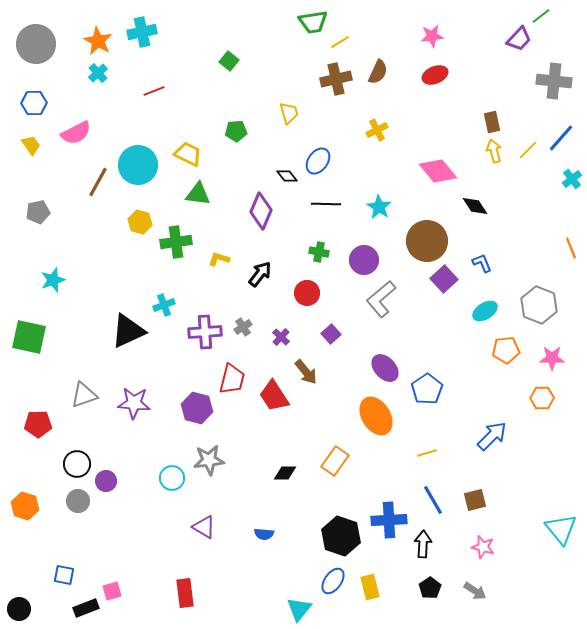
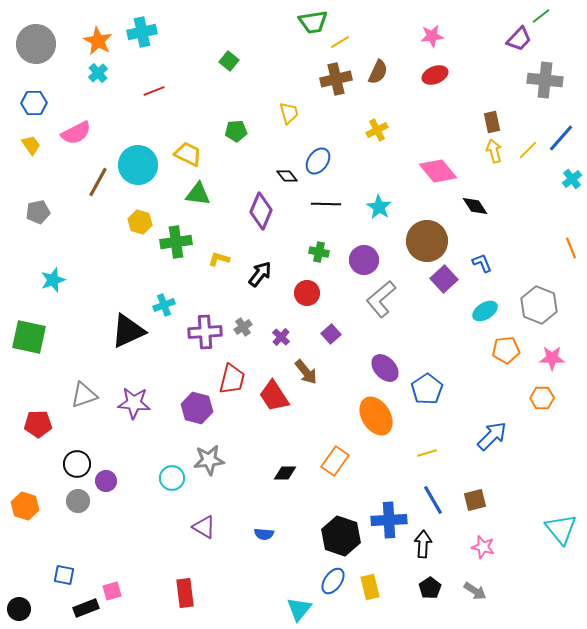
gray cross at (554, 81): moved 9 px left, 1 px up
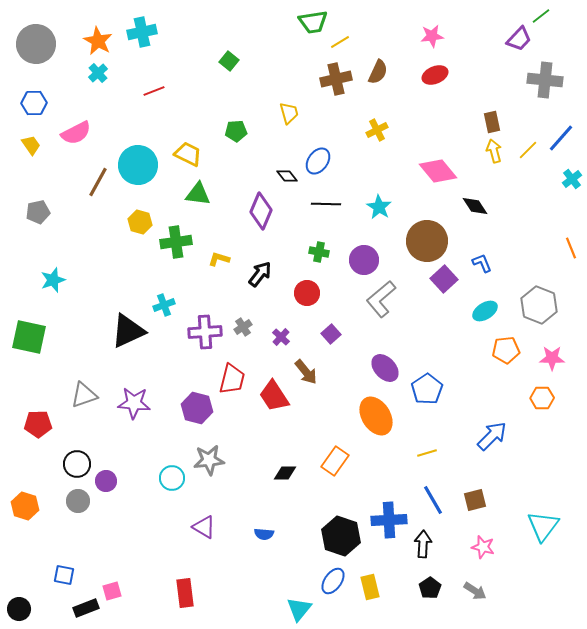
cyan triangle at (561, 529): moved 18 px left, 3 px up; rotated 16 degrees clockwise
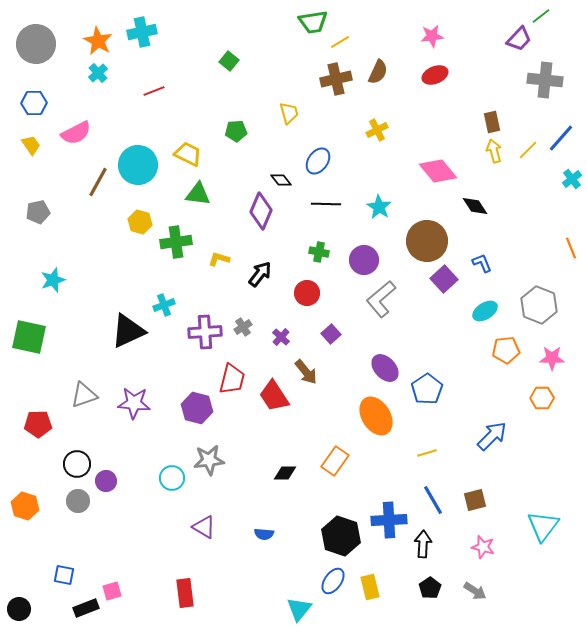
black diamond at (287, 176): moved 6 px left, 4 px down
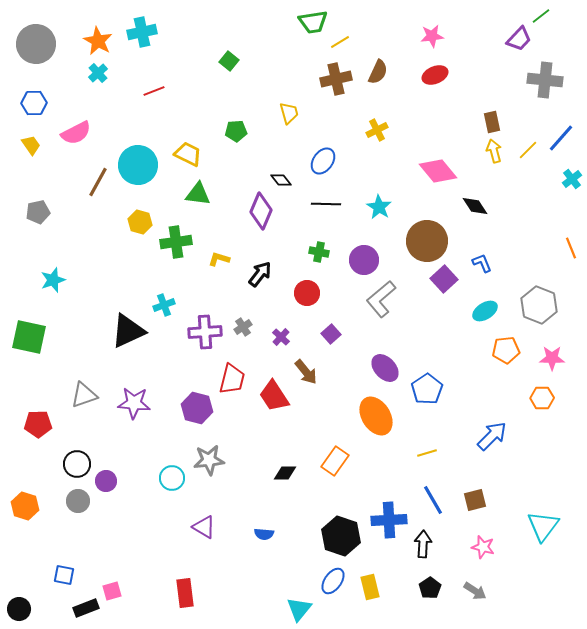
blue ellipse at (318, 161): moved 5 px right
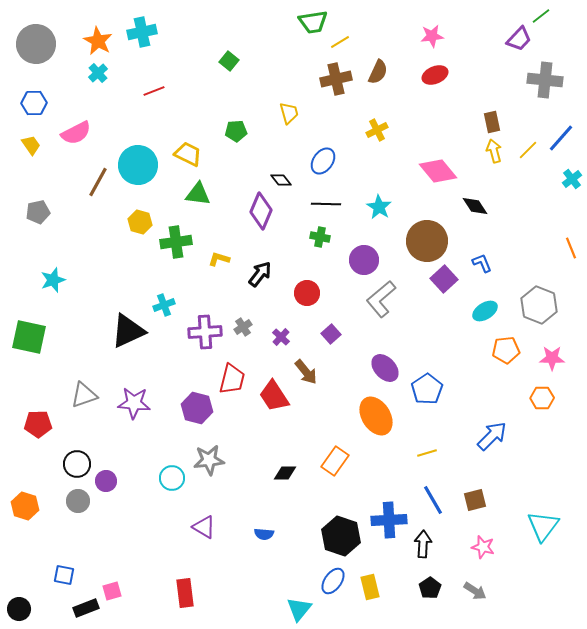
green cross at (319, 252): moved 1 px right, 15 px up
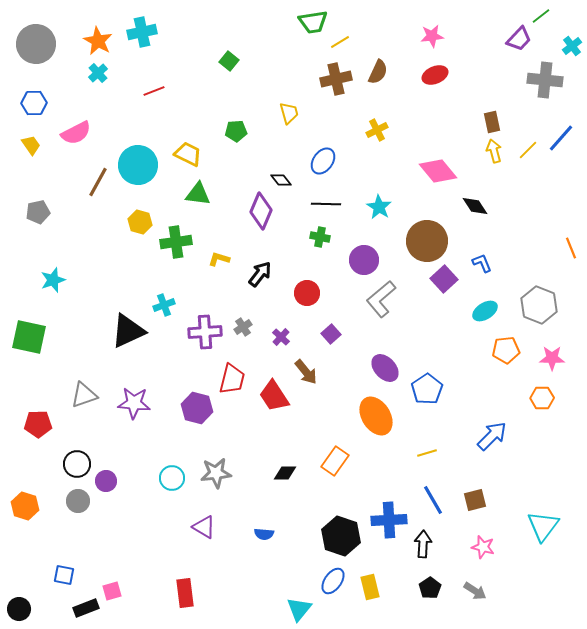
cyan cross at (572, 179): moved 133 px up
gray star at (209, 460): moved 7 px right, 13 px down
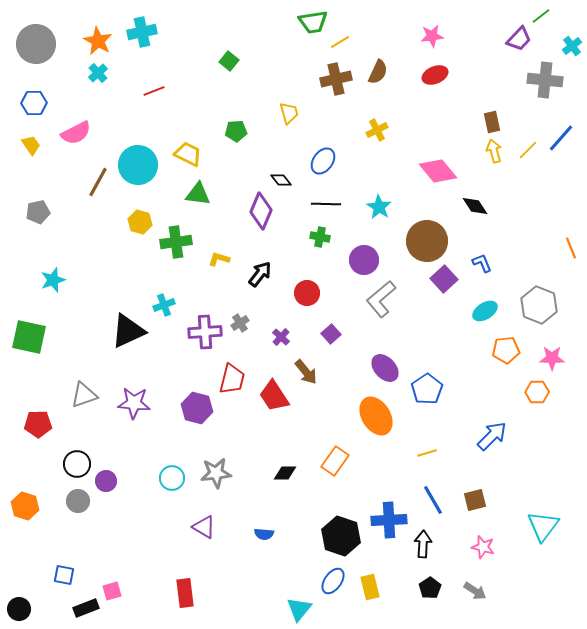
gray cross at (243, 327): moved 3 px left, 4 px up
orange hexagon at (542, 398): moved 5 px left, 6 px up
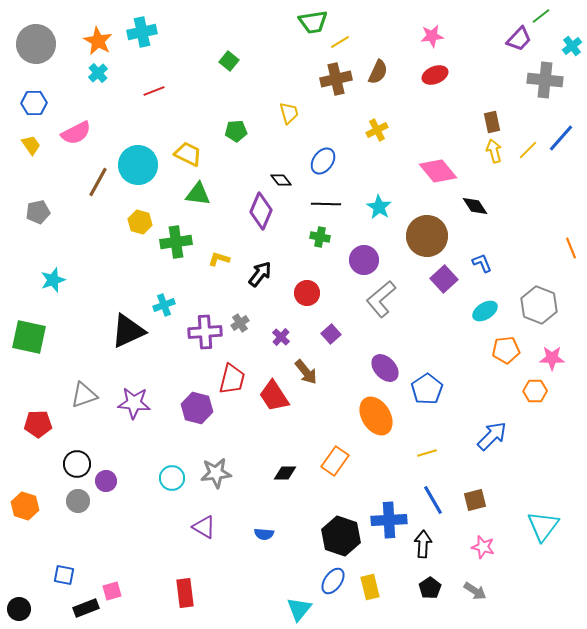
brown circle at (427, 241): moved 5 px up
orange hexagon at (537, 392): moved 2 px left, 1 px up
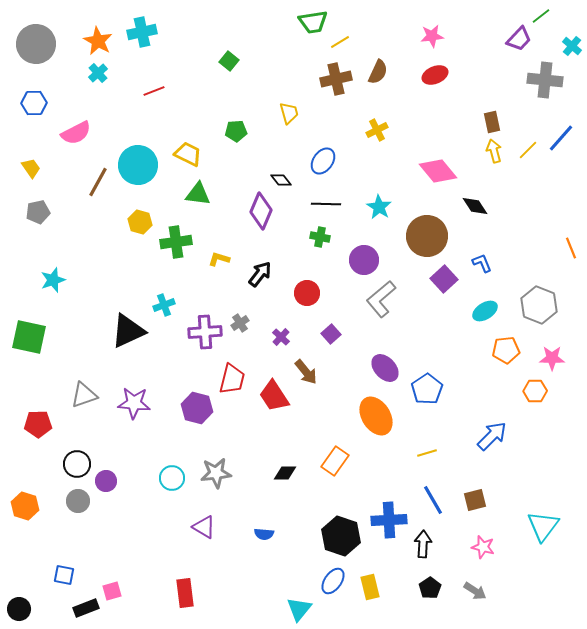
cyan cross at (572, 46): rotated 12 degrees counterclockwise
yellow trapezoid at (31, 145): moved 23 px down
